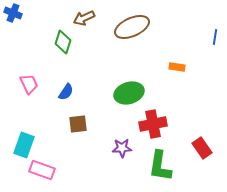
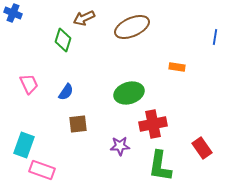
green diamond: moved 2 px up
purple star: moved 2 px left, 2 px up
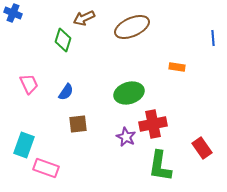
blue line: moved 2 px left, 1 px down; rotated 14 degrees counterclockwise
purple star: moved 6 px right, 9 px up; rotated 30 degrees clockwise
pink rectangle: moved 4 px right, 2 px up
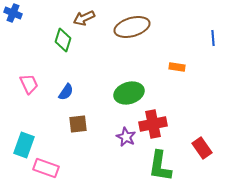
brown ellipse: rotated 8 degrees clockwise
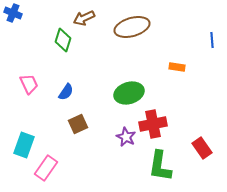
blue line: moved 1 px left, 2 px down
brown square: rotated 18 degrees counterclockwise
pink rectangle: rotated 75 degrees counterclockwise
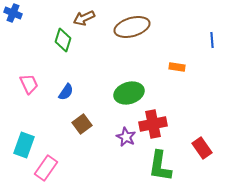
brown square: moved 4 px right; rotated 12 degrees counterclockwise
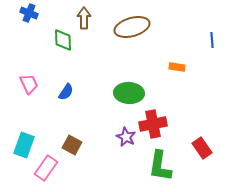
blue cross: moved 16 px right
brown arrow: rotated 115 degrees clockwise
green diamond: rotated 20 degrees counterclockwise
green ellipse: rotated 20 degrees clockwise
brown square: moved 10 px left, 21 px down; rotated 24 degrees counterclockwise
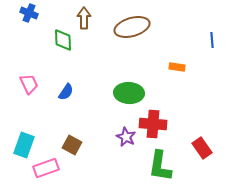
red cross: rotated 16 degrees clockwise
pink rectangle: rotated 35 degrees clockwise
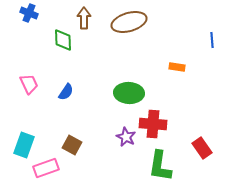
brown ellipse: moved 3 px left, 5 px up
